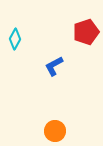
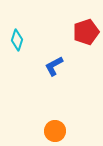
cyan diamond: moved 2 px right, 1 px down; rotated 10 degrees counterclockwise
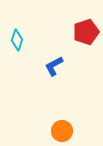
orange circle: moved 7 px right
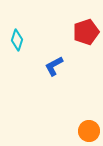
orange circle: moved 27 px right
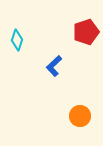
blue L-shape: rotated 15 degrees counterclockwise
orange circle: moved 9 px left, 15 px up
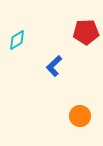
red pentagon: rotated 15 degrees clockwise
cyan diamond: rotated 40 degrees clockwise
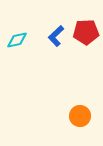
cyan diamond: rotated 20 degrees clockwise
blue L-shape: moved 2 px right, 30 px up
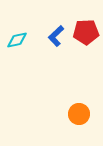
orange circle: moved 1 px left, 2 px up
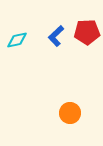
red pentagon: moved 1 px right
orange circle: moved 9 px left, 1 px up
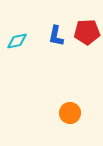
blue L-shape: rotated 35 degrees counterclockwise
cyan diamond: moved 1 px down
